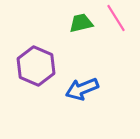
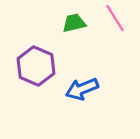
pink line: moved 1 px left
green trapezoid: moved 7 px left
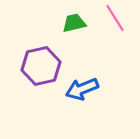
purple hexagon: moved 5 px right; rotated 24 degrees clockwise
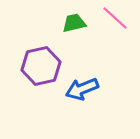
pink line: rotated 16 degrees counterclockwise
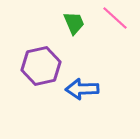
green trapezoid: rotated 80 degrees clockwise
blue arrow: rotated 20 degrees clockwise
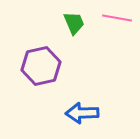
pink line: moved 2 px right; rotated 32 degrees counterclockwise
blue arrow: moved 24 px down
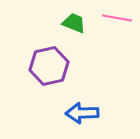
green trapezoid: rotated 45 degrees counterclockwise
purple hexagon: moved 8 px right
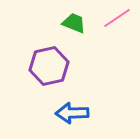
pink line: rotated 44 degrees counterclockwise
blue arrow: moved 10 px left
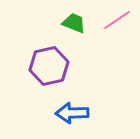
pink line: moved 2 px down
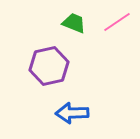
pink line: moved 2 px down
